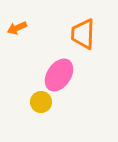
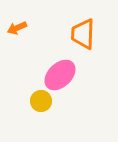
pink ellipse: moved 1 px right; rotated 12 degrees clockwise
yellow circle: moved 1 px up
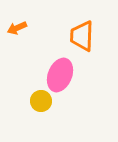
orange trapezoid: moved 1 px left, 2 px down
pink ellipse: rotated 24 degrees counterclockwise
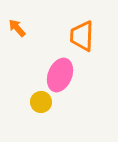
orange arrow: rotated 72 degrees clockwise
yellow circle: moved 1 px down
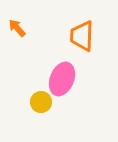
pink ellipse: moved 2 px right, 4 px down
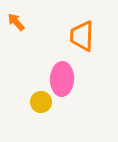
orange arrow: moved 1 px left, 6 px up
pink ellipse: rotated 20 degrees counterclockwise
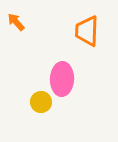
orange trapezoid: moved 5 px right, 5 px up
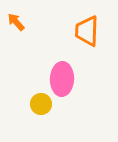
yellow circle: moved 2 px down
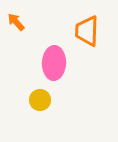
pink ellipse: moved 8 px left, 16 px up
yellow circle: moved 1 px left, 4 px up
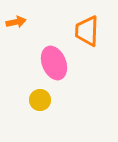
orange arrow: rotated 120 degrees clockwise
pink ellipse: rotated 24 degrees counterclockwise
